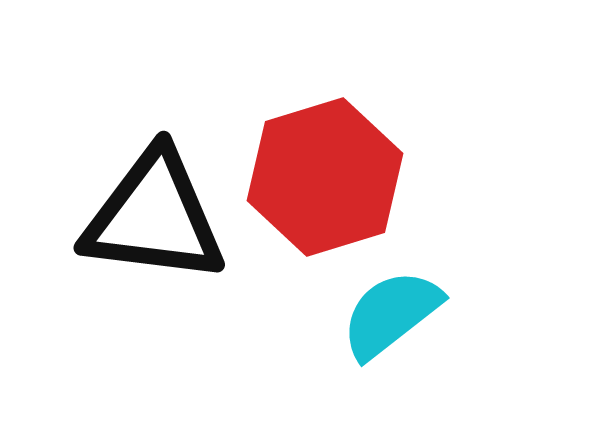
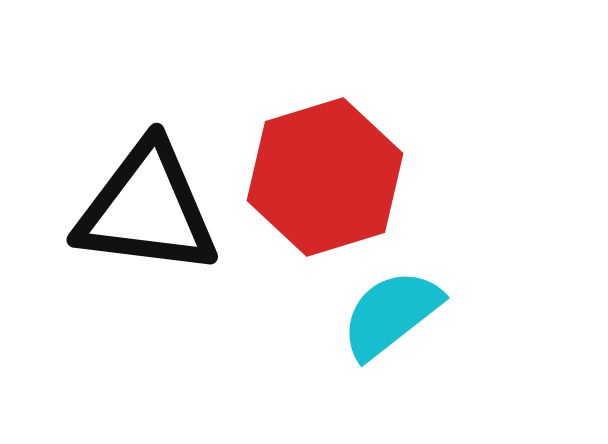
black triangle: moved 7 px left, 8 px up
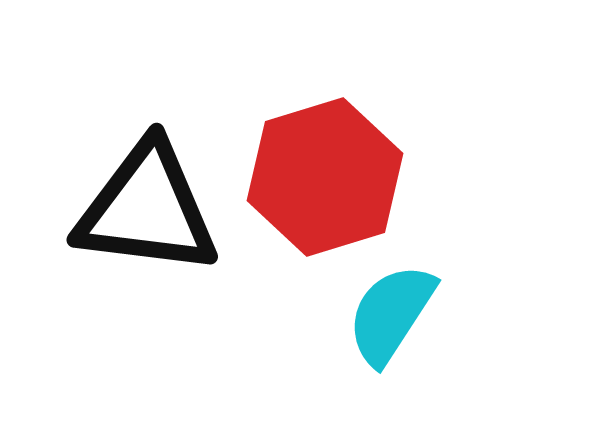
cyan semicircle: rotated 19 degrees counterclockwise
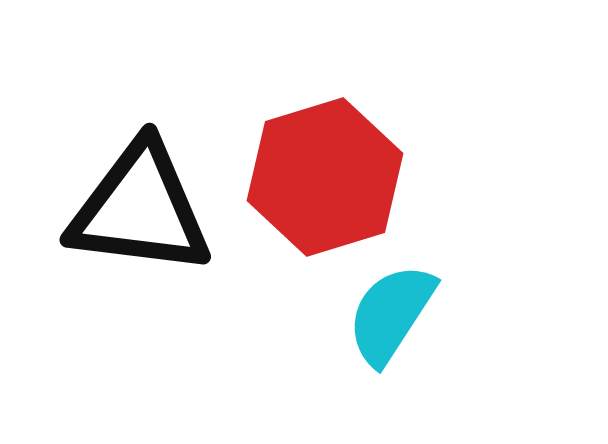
black triangle: moved 7 px left
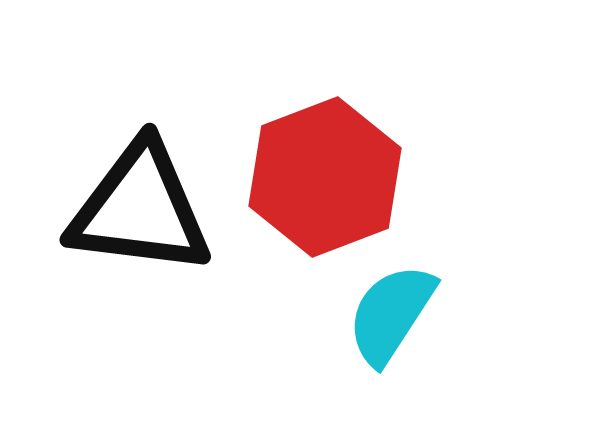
red hexagon: rotated 4 degrees counterclockwise
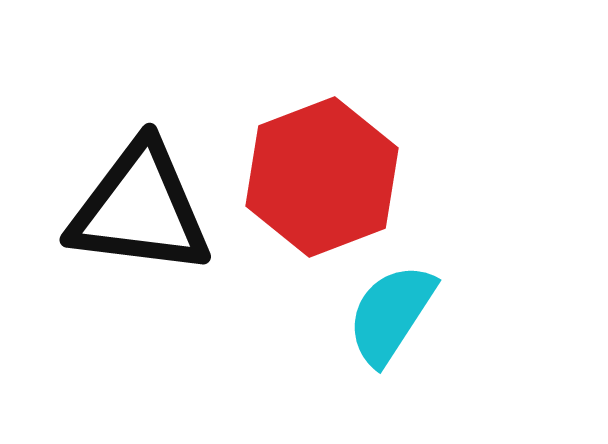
red hexagon: moved 3 px left
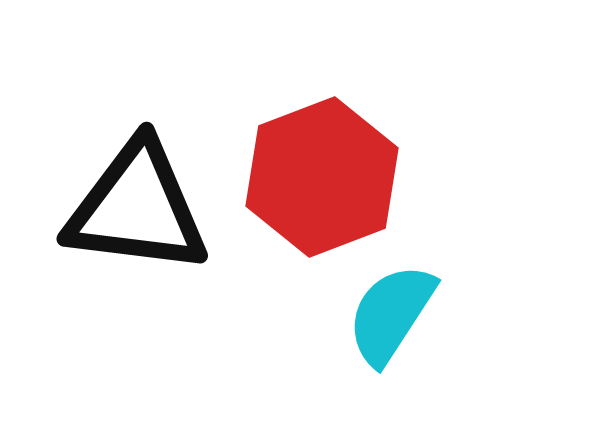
black triangle: moved 3 px left, 1 px up
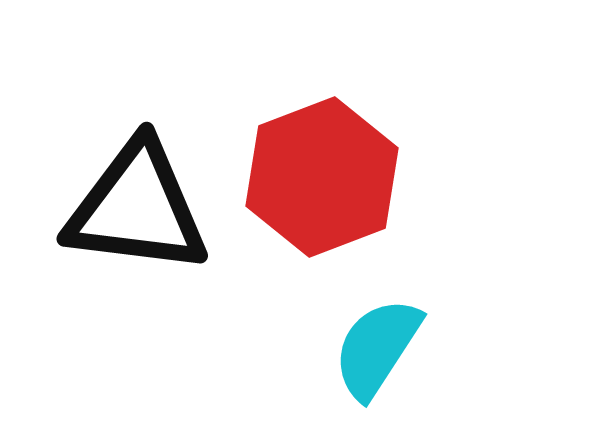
cyan semicircle: moved 14 px left, 34 px down
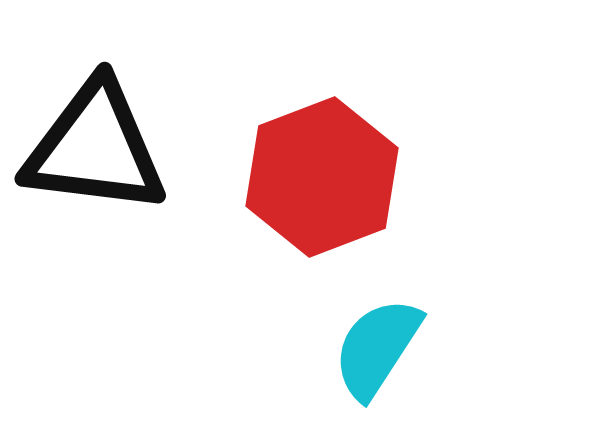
black triangle: moved 42 px left, 60 px up
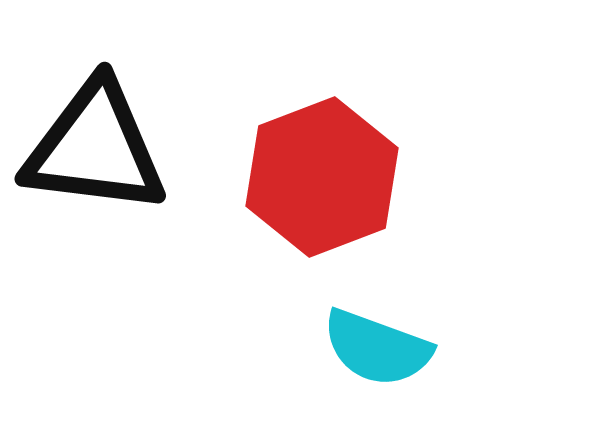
cyan semicircle: rotated 103 degrees counterclockwise
